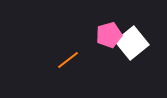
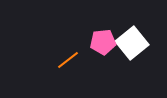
pink pentagon: moved 6 px left, 7 px down; rotated 10 degrees clockwise
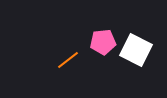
white square: moved 4 px right, 7 px down; rotated 24 degrees counterclockwise
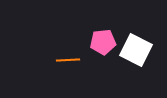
orange line: rotated 35 degrees clockwise
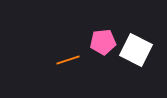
orange line: rotated 15 degrees counterclockwise
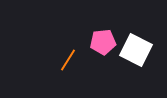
orange line: rotated 40 degrees counterclockwise
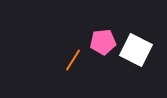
orange line: moved 5 px right
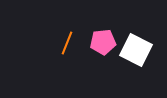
orange line: moved 6 px left, 17 px up; rotated 10 degrees counterclockwise
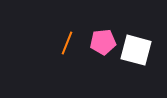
white square: rotated 12 degrees counterclockwise
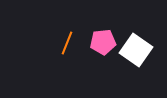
white square: rotated 20 degrees clockwise
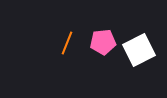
white square: moved 3 px right; rotated 28 degrees clockwise
